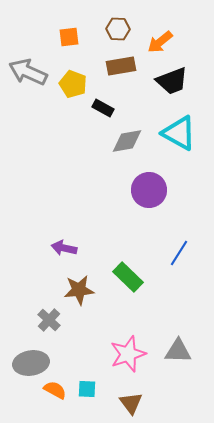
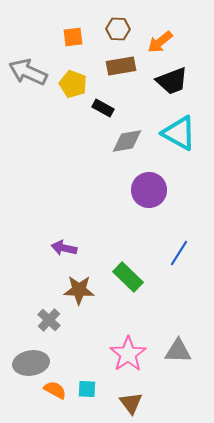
orange square: moved 4 px right
brown star: rotated 8 degrees clockwise
pink star: rotated 15 degrees counterclockwise
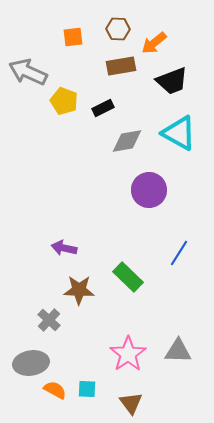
orange arrow: moved 6 px left, 1 px down
yellow pentagon: moved 9 px left, 17 px down
black rectangle: rotated 55 degrees counterclockwise
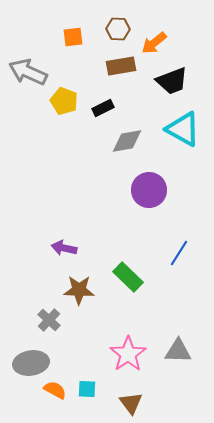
cyan triangle: moved 4 px right, 4 px up
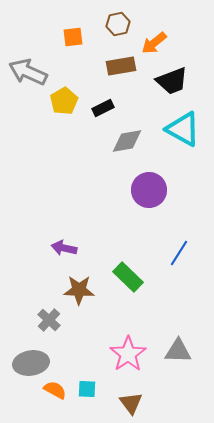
brown hexagon: moved 5 px up; rotated 15 degrees counterclockwise
yellow pentagon: rotated 20 degrees clockwise
